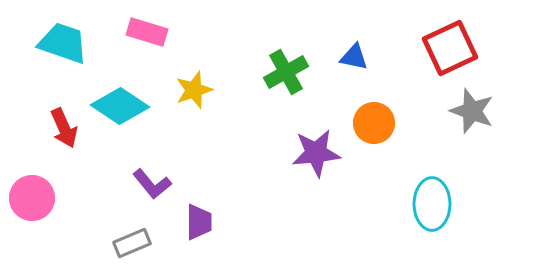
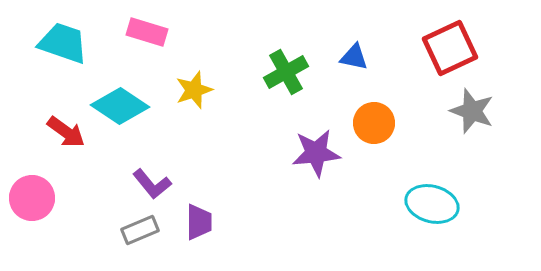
red arrow: moved 2 px right, 4 px down; rotated 30 degrees counterclockwise
cyan ellipse: rotated 75 degrees counterclockwise
gray rectangle: moved 8 px right, 13 px up
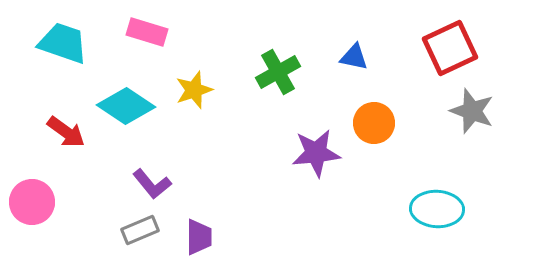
green cross: moved 8 px left
cyan diamond: moved 6 px right
pink circle: moved 4 px down
cyan ellipse: moved 5 px right, 5 px down; rotated 12 degrees counterclockwise
purple trapezoid: moved 15 px down
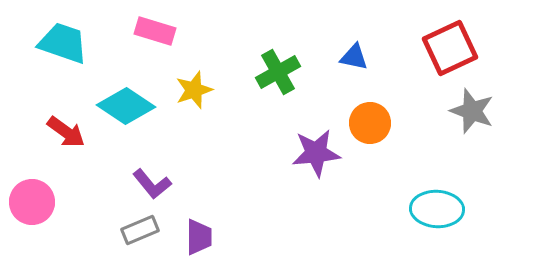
pink rectangle: moved 8 px right, 1 px up
orange circle: moved 4 px left
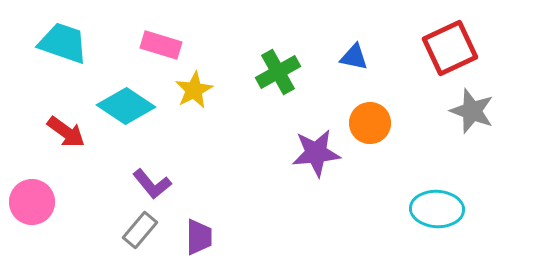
pink rectangle: moved 6 px right, 14 px down
yellow star: rotated 9 degrees counterclockwise
gray rectangle: rotated 27 degrees counterclockwise
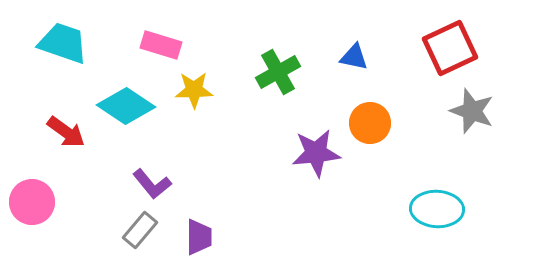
yellow star: rotated 27 degrees clockwise
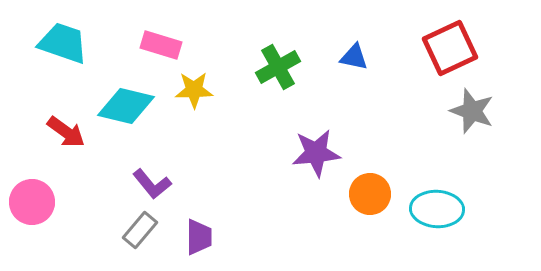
green cross: moved 5 px up
cyan diamond: rotated 20 degrees counterclockwise
orange circle: moved 71 px down
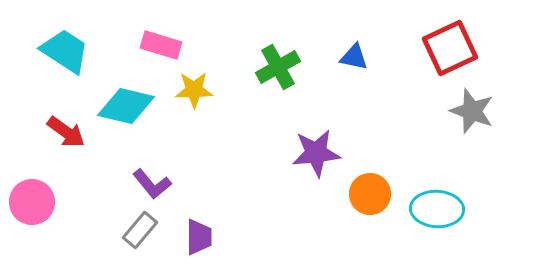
cyan trapezoid: moved 2 px right, 8 px down; rotated 14 degrees clockwise
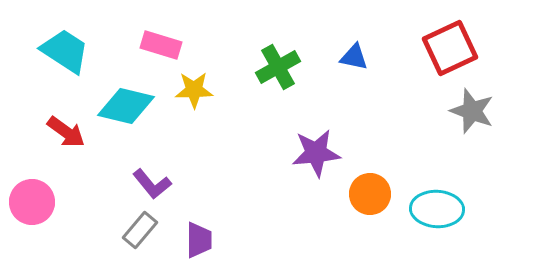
purple trapezoid: moved 3 px down
